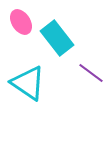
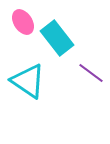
pink ellipse: moved 2 px right
cyan triangle: moved 2 px up
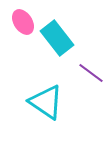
cyan triangle: moved 18 px right, 21 px down
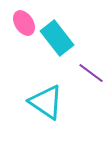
pink ellipse: moved 1 px right, 1 px down
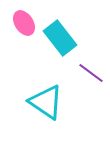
cyan rectangle: moved 3 px right
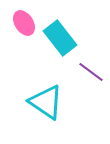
purple line: moved 1 px up
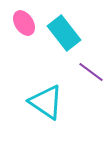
cyan rectangle: moved 4 px right, 5 px up
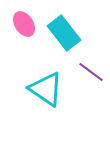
pink ellipse: moved 1 px down
cyan triangle: moved 13 px up
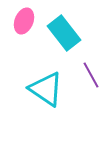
pink ellipse: moved 3 px up; rotated 55 degrees clockwise
purple line: moved 3 px down; rotated 24 degrees clockwise
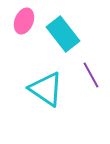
cyan rectangle: moved 1 px left, 1 px down
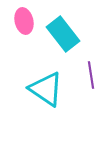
pink ellipse: rotated 35 degrees counterclockwise
purple line: rotated 20 degrees clockwise
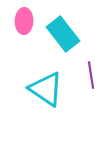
pink ellipse: rotated 15 degrees clockwise
